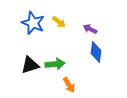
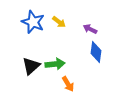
blue star: moved 1 px up
black triangle: moved 1 px right, 1 px down; rotated 24 degrees counterclockwise
orange arrow: moved 1 px left, 1 px up
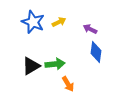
yellow arrow: rotated 64 degrees counterclockwise
black triangle: rotated 12 degrees clockwise
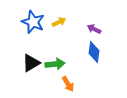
purple arrow: moved 4 px right
blue diamond: moved 2 px left
black triangle: moved 3 px up
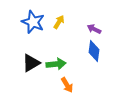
yellow arrow: rotated 32 degrees counterclockwise
blue diamond: moved 1 px up
green arrow: moved 1 px right
orange arrow: moved 1 px left, 1 px down
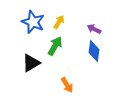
green arrow: moved 1 px left, 18 px up; rotated 54 degrees counterclockwise
